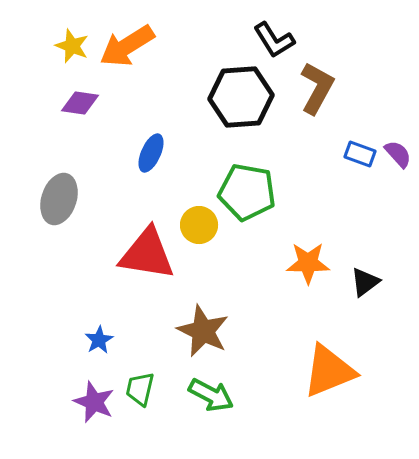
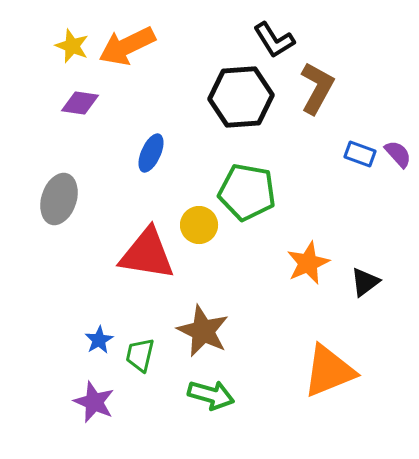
orange arrow: rotated 6 degrees clockwise
orange star: rotated 24 degrees counterclockwise
green trapezoid: moved 34 px up
green arrow: rotated 12 degrees counterclockwise
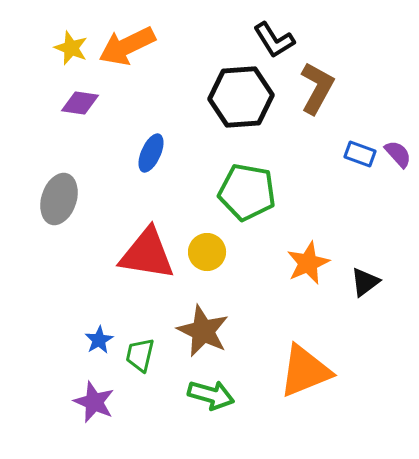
yellow star: moved 1 px left, 2 px down
yellow circle: moved 8 px right, 27 px down
orange triangle: moved 24 px left
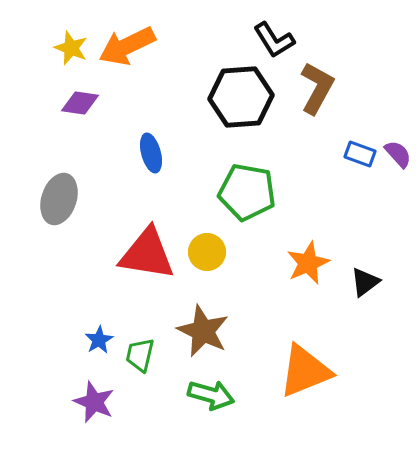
blue ellipse: rotated 39 degrees counterclockwise
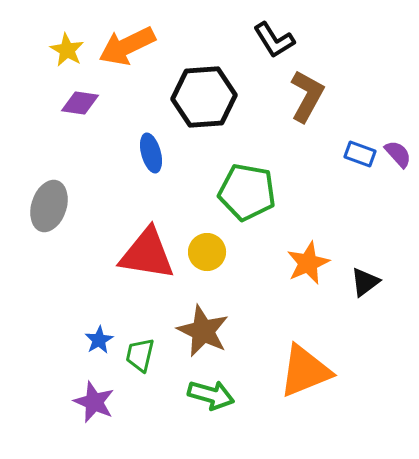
yellow star: moved 4 px left, 2 px down; rotated 8 degrees clockwise
brown L-shape: moved 10 px left, 8 px down
black hexagon: moved 37 px left
gray ellipse: moved 10 px left, 7 px down
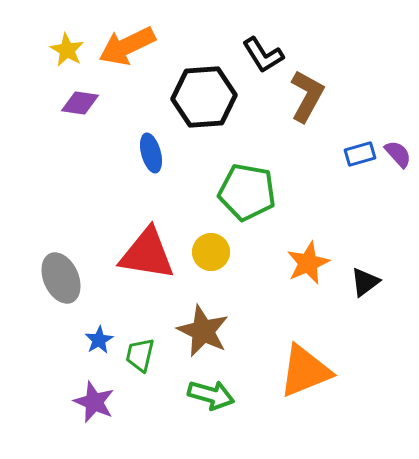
black L-shape: moved 11 px left, 15 px down
blue rectangle: rotated 36 degrees counterclockwise
gray ellipse: moved 12 px right, 72 px down; rotated 42 degrees counterclockwise
yellow circle: moved 4 px right
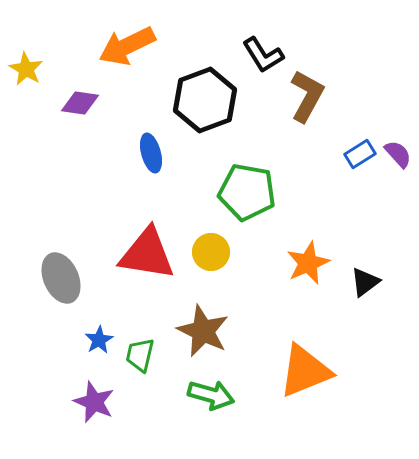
yellow star: moved 41 px left, 19 px down
black hexagon: moved 1 px right, 3 px down; rotated 16 degrees counterclockwise
blue rectangle: rotated 16 degrees counterclockwise
